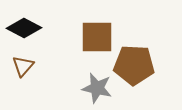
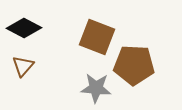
brown square: rotated 21 degrees clockwise
gray star: moved 1 px left; rotated 8 degrees counterclockwise
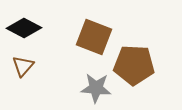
brown square: moved 3 px left
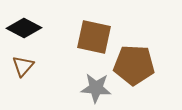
brown square: rotated 9 degrees counterclockwise
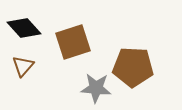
black diamond: rotated 20 degrees clockwise
brown square: moved 21 px left, 5 px down; rotated 30 degrees counterclockwise
brown pentagon: moved 1 px left, 2 px down
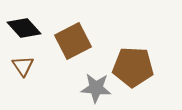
brown square: moved 1 px up; rotated 9 degrees counterclockwise
brown triangle: rotated 15 degrees counterclockwise
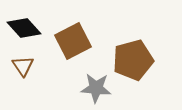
brown pentagon: moved 7 px up; rotated 18 degrees counterclockwise
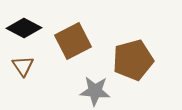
black diamond: rotated 20 degrees counterclockwise
gray star: moved 1 px left, 3 px down
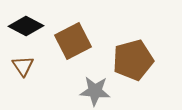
black diamond: moved 2 px right, 2 px up
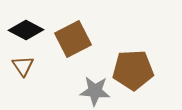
black diamond: moved 4 px down
brown square: moved 2 px up
brown pentagon: moved 10 px down; rotated 12 degrees clockwise
